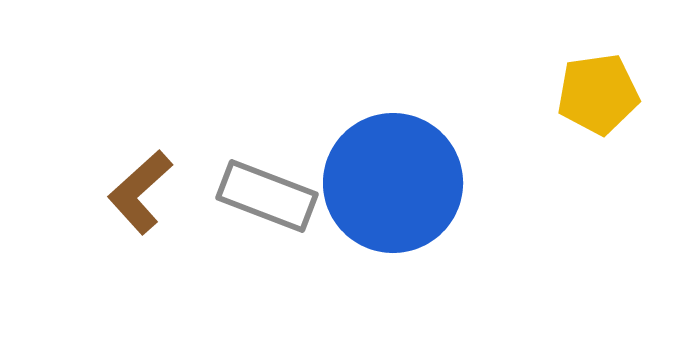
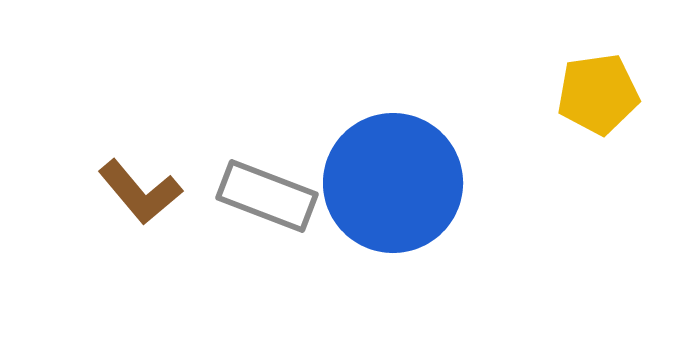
brown L-shape: rotated 88 degrees counterclockwise
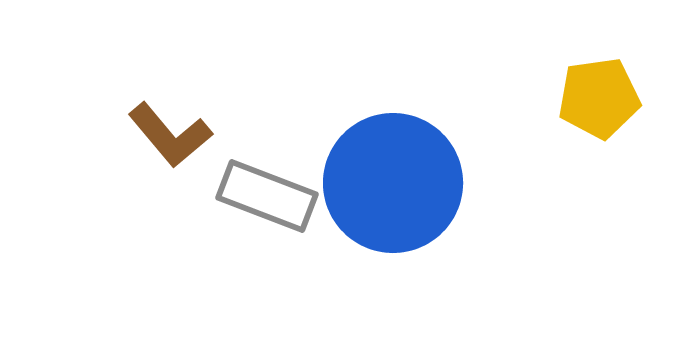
yellow pentagon: moved 1 px right, 4 px down
brown L-shape: moved 30 px right, 57 px up
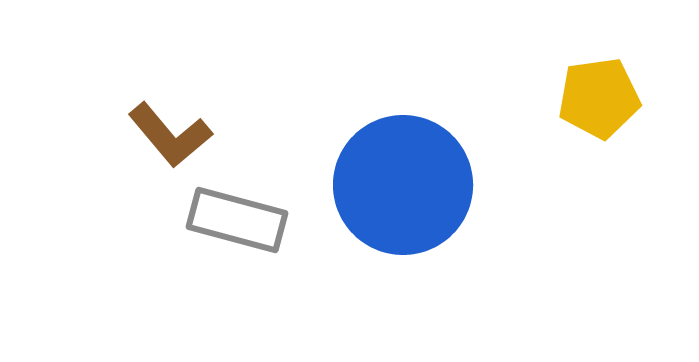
blue circle: moved 10 px right, 2 px down
gray rectangle: moved 30 px left, 24 px down; rotated 6 degrees counterclockwise
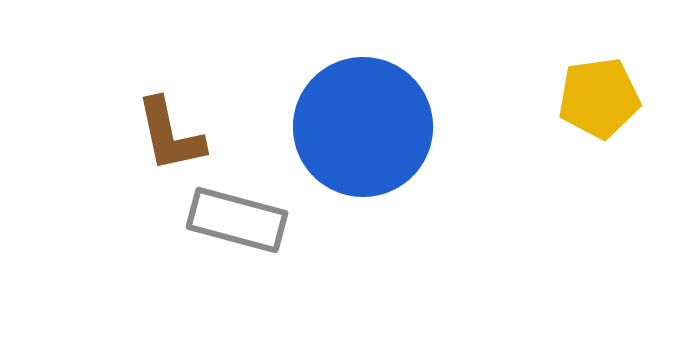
brown L-shape: rotated 28 degrees clockwise
blue circle: moved 40 px left, 58 px up
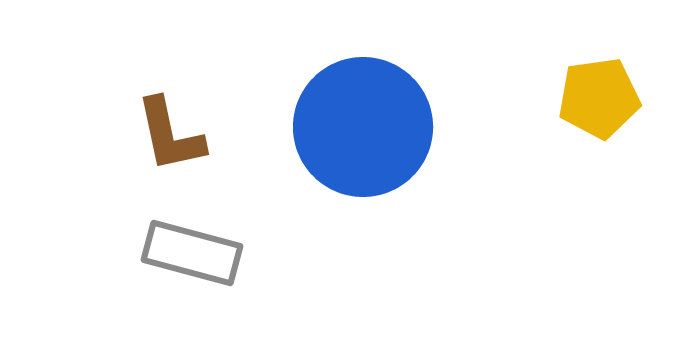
gray rectangle: moved 45 px left, 33 px down
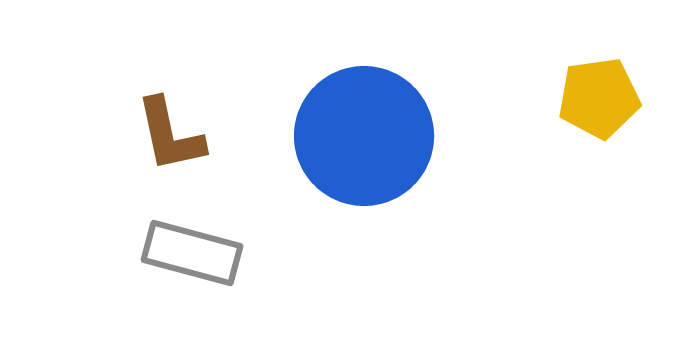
blue circle: moved 1 px right, 9 px down
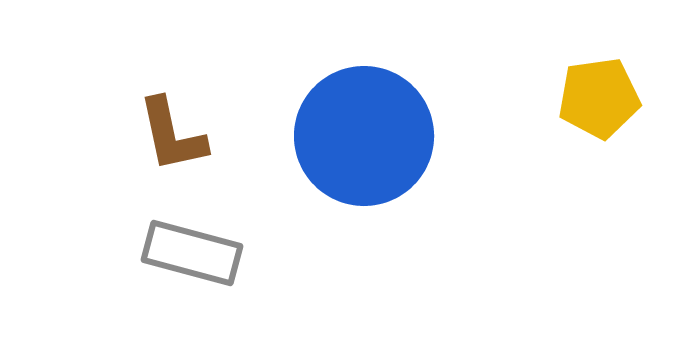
brown L-shape: moved 2 px right
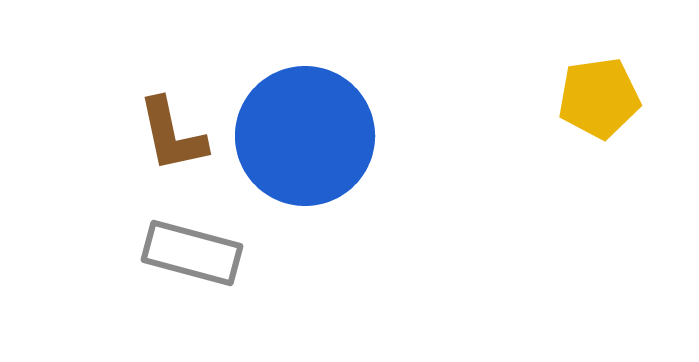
blue circle: moved 59 px left
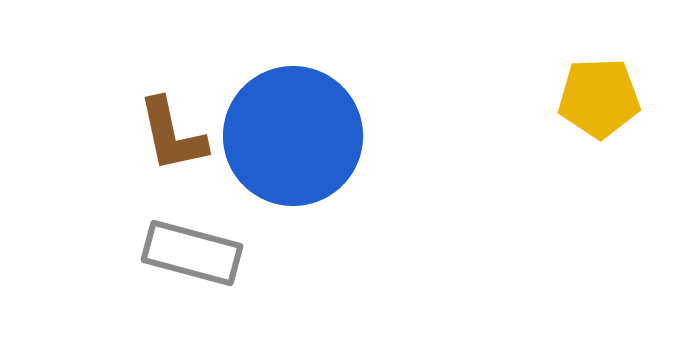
yellow pentagon: rotated 6 degrees clockwise
blue circle: moved 12 px left
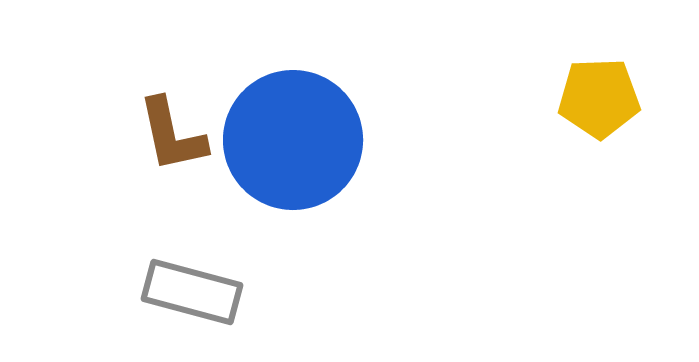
blue circle: moved 4 px down
gray rectangle: moved 39 px down
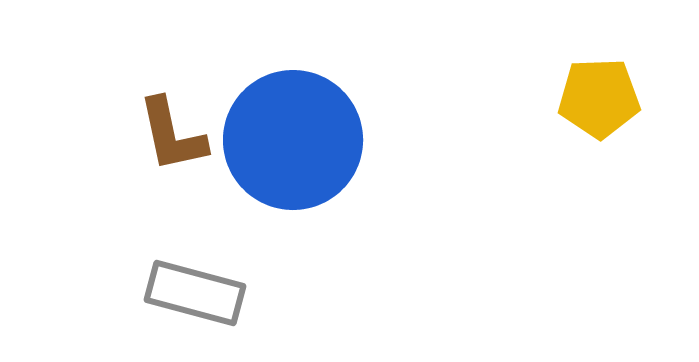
gray rectangle: moved 3 px right, 1 px down
